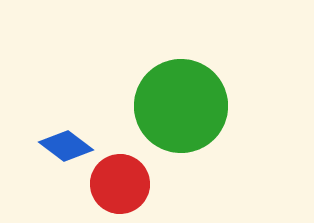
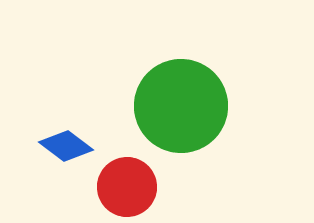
red circle: moved 7 px right, 3 px down
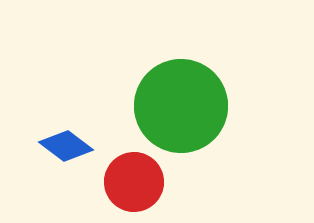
red circle: moved 7 px right, 5 px up
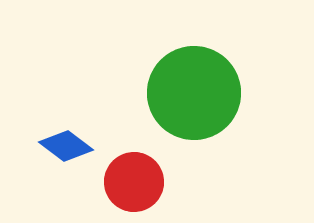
green circle: moved 13 px right, 13 px up
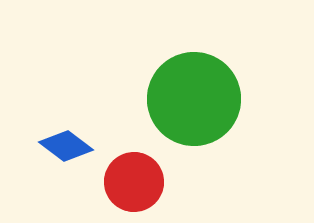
green circle: moved 6 px down
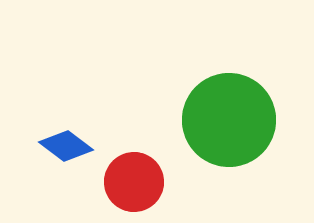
green circle: moved 35 px right, 21 px down
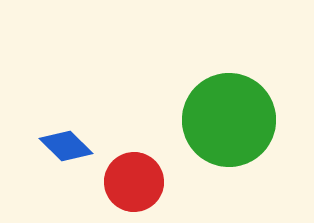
blue diamond: rotated 8 degrees clockwise
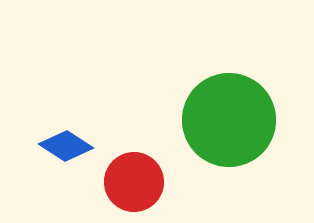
blue diamond: rotated 12 degrees counterclockwise
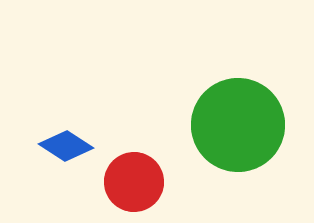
green circle: moved 9 px right, 5 px down
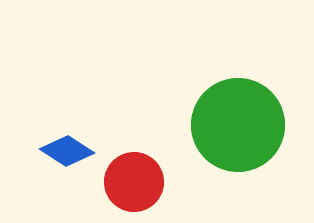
blue diamond: moved 1 px right, 5 px down
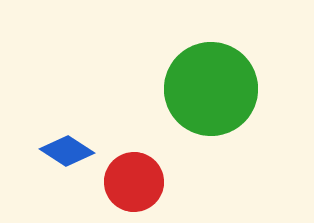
green circle: moved 27 px left, 36 px up
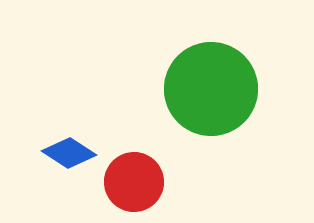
blue diamond: moved 2 px right, 2 px down
